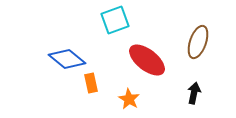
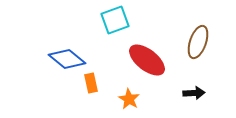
black arrow: rotated 75 degrees clockwise
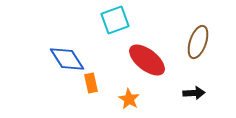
blue diamond: rotated 18 degrees clockwise
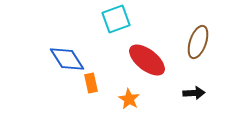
cyan square: moved 1 px right, 1 px up
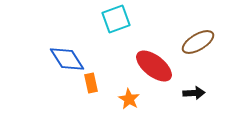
brown ellipse: rotated 40 degrees clockwise
red ellipse: moved 7 px right, 6 px down
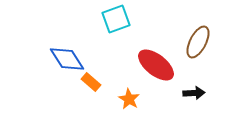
brown ellipse: rotated 32 degrees counterclockwise
red ellipse: moved 2 px right, 1 px up
orange rectangle: moved 1 px up; rotated 36 degrees counterclockwise
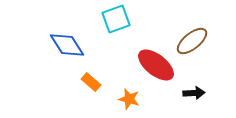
brown ellipse: moved 6 px left, 1 px up; rotated 24 degrees clockwise
blue diamond: moved 14 px up
orange star: rotated 15 degrees counterclockwise
